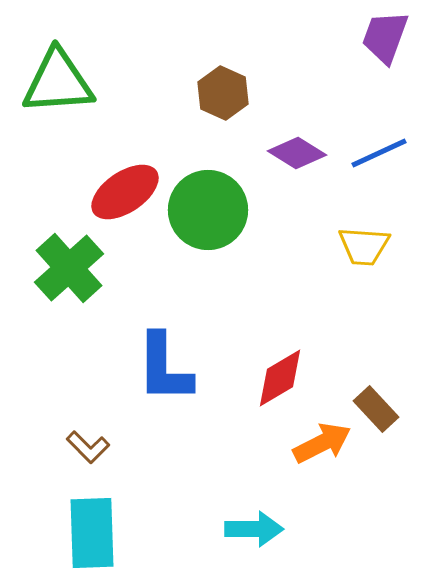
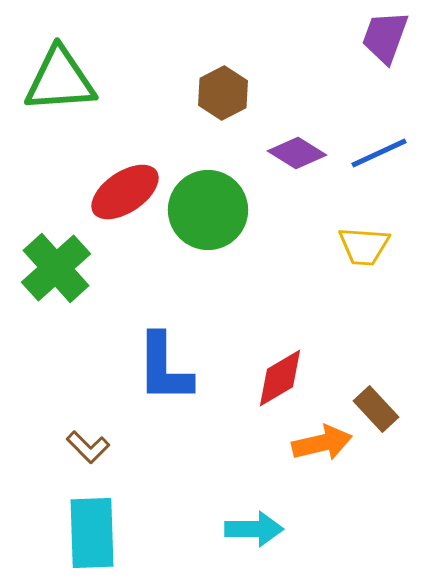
green triangle: moved 2 px right, 2 px up
brown hexagon: rotated 9 degrees clockwise
green cross: moved 13 px left
orange arrow: rotated 14 degrees clockwise
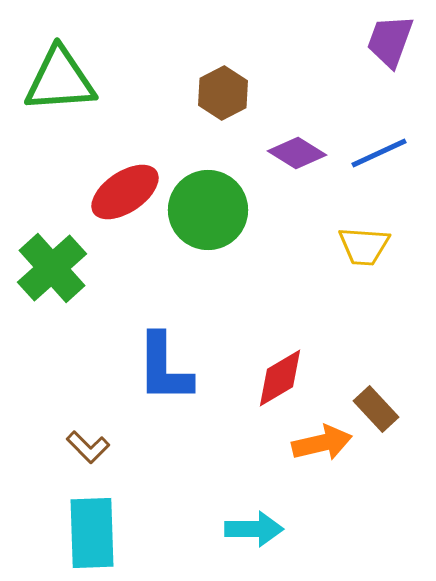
purple trapezoid: moved 5 px right, 4 px down
green cross: moved 4 px left
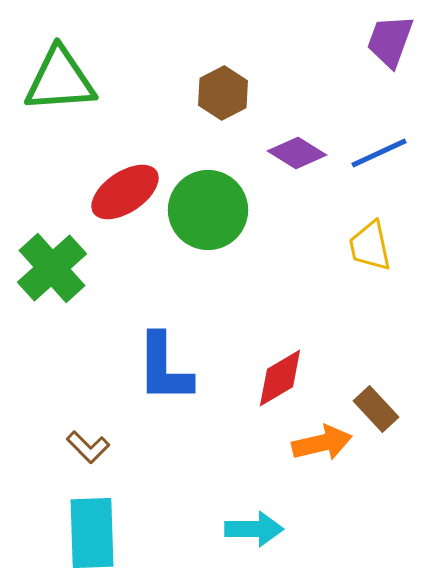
yellow trapezoid: moved 6 px right; rotated 74 degrees clockwise
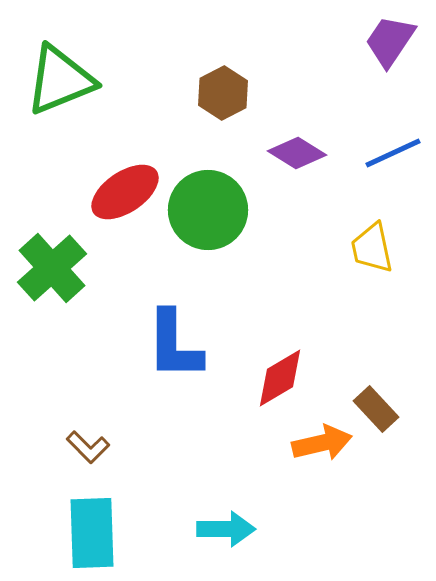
purple trapezoid: rotated 14 degrees clockwise
green triangle: rotated 18 degrees counterclockwise
blue line: moved 14 px right
yellow trapezoid: moved 2 px right, 2 px down
blue L-shape: moved 10 px right, 23 px up
cyan arrow: moved 28 px left
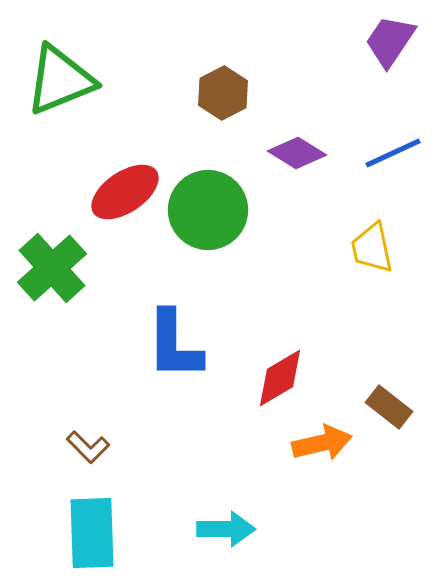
brown rectangle: moved 13 px right, 2 px up; rotated 9 degrees counterclockwise
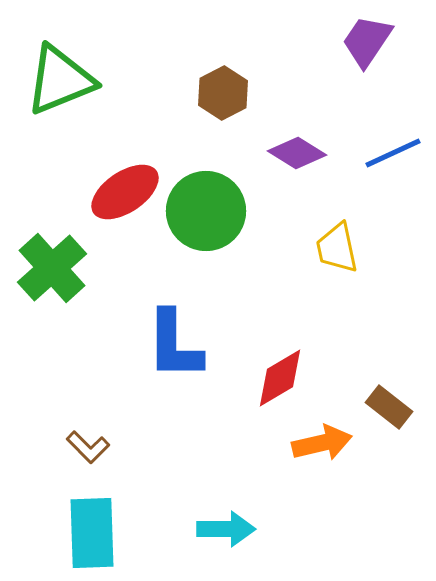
purple trapezoid: moved 23 px left
green circle: moved 2 px left, 1 px down
yellow trapezoid: moved 35 px left
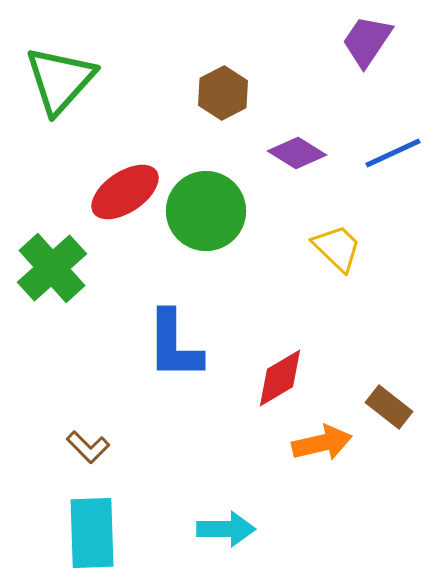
green triangle: rotated 26 degrees counterclockwise
yellow trapezoid: rotated 146 degrees clockwise
